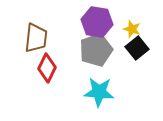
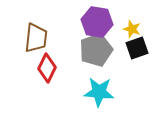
black square: rotated 20 degrees clockwise
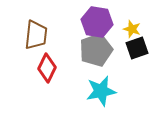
brown trapezoid: moved 3 px up
cyan star: moved 2 px right, 1 px up; rotated 16 degrees counterclockwise
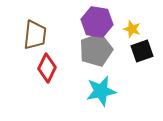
brown trapezoid: moved 1 px left
black square: moved 5 px right, 3 px down
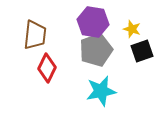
purple hexagon: moved 4 px left
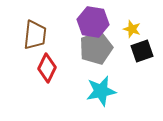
gray pentagon: moved 2 px up
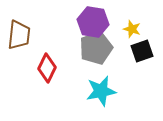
brown trapezoid: moved 16 px left
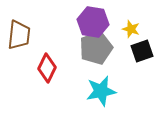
yellow star: moved 1 px left
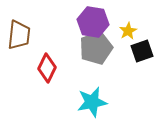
yellow star: moved 3 px left, 2 px down; rotated 24 degrees clockwise
cyan star: moved 9 px left, 11 px down
